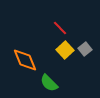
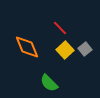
orange diamond: moved 2 px right, 13 px up
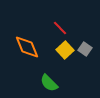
gray square: rotated 16 degrees counterclockwise
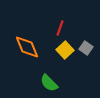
red line: rotated 63 degrees clockwise
gray square: moved 1 px right, 1 px up
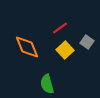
red line: rotated 35 degrees clockwise
gray square: moved 1 px right, 6 px up
green semicircle: moved 2 px left, 1 px down; rotated 30 degrees clockwise
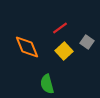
yellow square: moved 1 px left, 1 px down
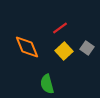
gray square: moved 6 px down
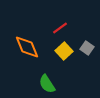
green semicircle: rotated 18 degrees counterclockwise
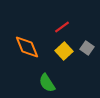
red line: moved 2 px right, 1 px up
green semicircle: moved 1 px up
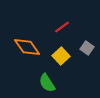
orange diamond: rotated 12 degrees counterclockwise
yellow square: moved 3 px left, 5 px down
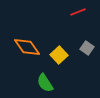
red line: moved 16 px right, 15 px up; rotated 14 degrees clockwise
yellow square: moved 2 px left, 1 px up
green semicircle: moved 2 px left
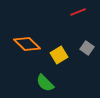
orange diamond: moved 3 px up; rotated 12 degrees counterclockwise
yellow square: rotated 12 degrees clockwise
green semicircle: rotated 12 degrees counterclockwise
